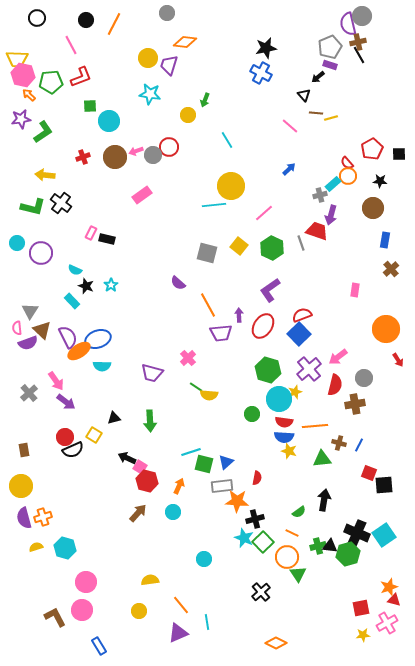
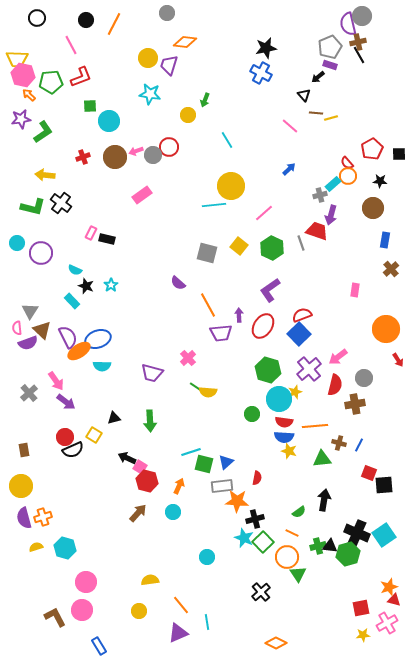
yellow semicircle at (209, 395): moved 1 px left, 3 px up
cyan circle at (204, 559): moved 3 px right, 2 px up
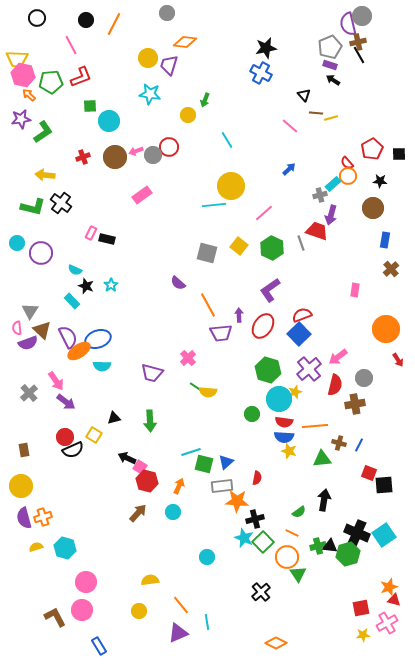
black arrow at (318, 77): moved 15 px right, 3 px down; rotated 72 degrees clockwise
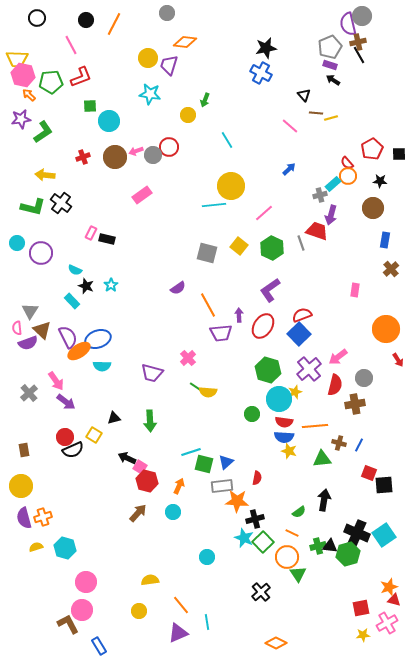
purple semicircle at (178, 283): moved 5 px down; rotated 77 degrees counterclockwise
brown L-shape at (55, 617): moved 13 px right, 7 px down
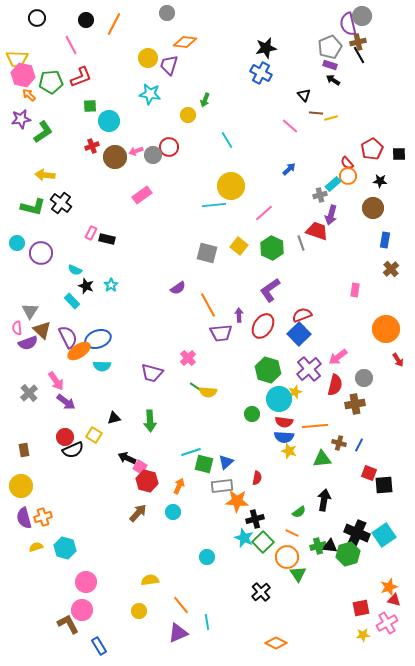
red cross at (83, 157): moved 9 px right, 11 px up
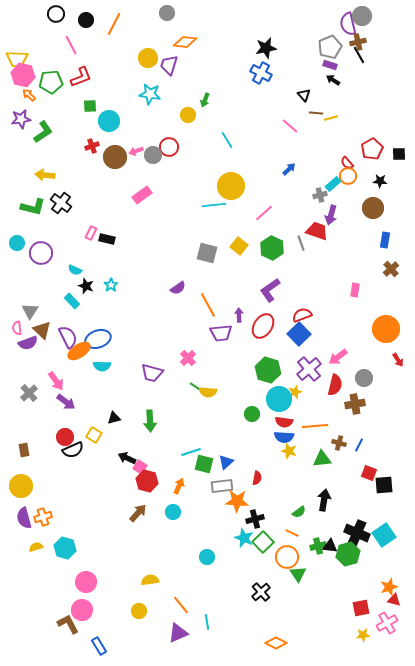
black circle at (37, 18): moved 19 px right, 4 px up
